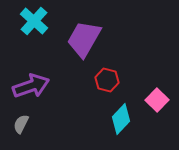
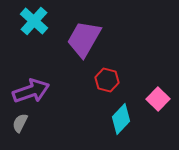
purple arrow: moved 5 px down
pink square: moved 1 px right, 1 px up
gray semicircle: moved 1 px left, 1 px up
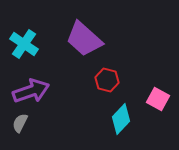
cyan cross: moved 10 px left, 23 px down; rotated 8 degrees counterclockwise
purple trapezoid: rotated 78 degrees counterclockwise
pink square: rotated 15 degrees counterclockwise
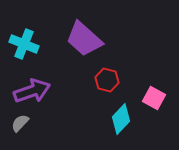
cyan cross: rotated 12 degrees counterclockwise
purple arrow: moved 1 px right
pink square: moved 4 px left, 1 px up
gray semicircle: rotated 18 degrees clockwise
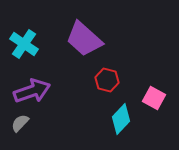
cyan cross: rotated 12 degrees clockwise
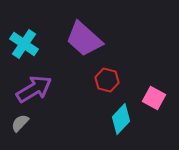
purple arrow: moved 2 px right, 2 px up; rotated 12 degrees counterclockwise
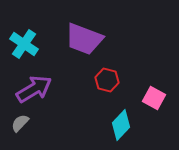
purple trapezoid: rotated 21 degrees counterclockwise
cyan diamond: moved 6 px down
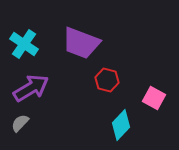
purple trapezoid: moved 3 px left, 4 px down
purple arrow: moved 3 px left, 1 px up
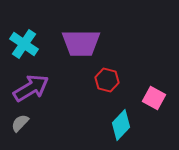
purple trapezoid: rotated 21 degrees counterclockwise
